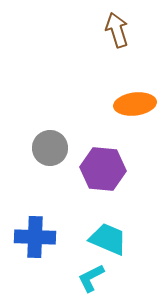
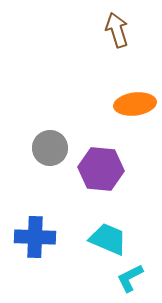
purple hexagon: moved 2 px left
cyan L-shape: moved 39 px right
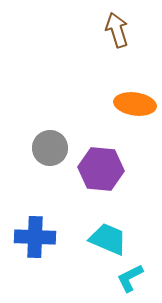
orange ellipse: rotated 15 degrees clockwise
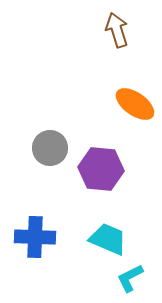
orange ellipse: rotated 27 degrees clockwise
